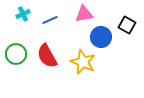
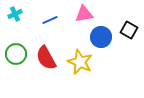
cyan cross: moved 8 px left
black square: moved 2 px right, 5 px down
red semicircle: moved 1 px left, 2 px down
yellow star: moved 3 px left
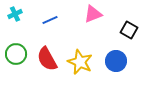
pink triangle: moved 9 px right; rotated 12 degrees counterclockwise
blue circle: moved 15 px right, 24 px down
red semicircle: moved 1 px right, 1 px down
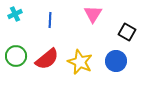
pink triangle: rotated 36 degrees counterclockwise
blue line: rotated 63 degrees counterclockwise
black square: moved 2 px left, 2 px down
green circle: moved 2 px down
red semicircle: rotated 100 degrees counterclockwise
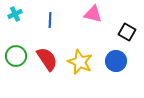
pink triangle: rotated 48 degrees counterclockwise
red semicircle: rotated 85 degrees counterclockwise
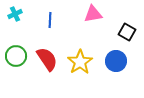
pink triangle: rotated 24 degrees counterclockwise
yellow star: rotated 15 degrees clockwise
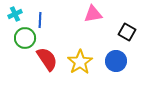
blue line: moved 10 px left
green circle: moved 9 px right, 18 px up
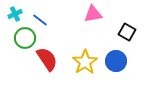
blue line: rotated 56 degrees counterclockwise
yellow star: moved 5 px right
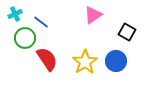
pink triangle: moved 1 px down; rotated 24 degrees counterclockwise
blue line: moved 1 px right, 2 px down
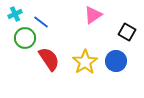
red semicircle: moved 2 px right
